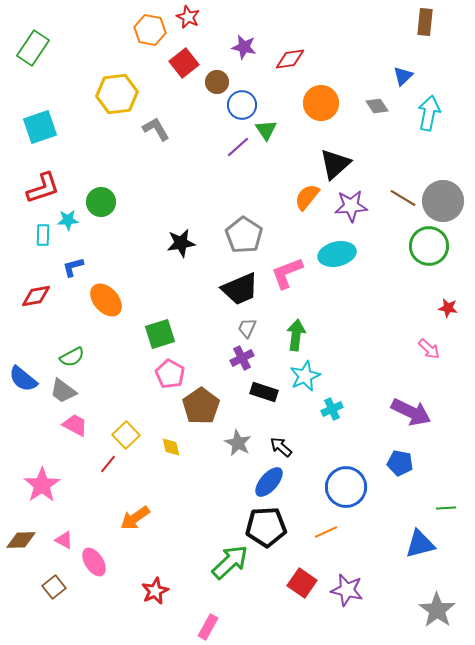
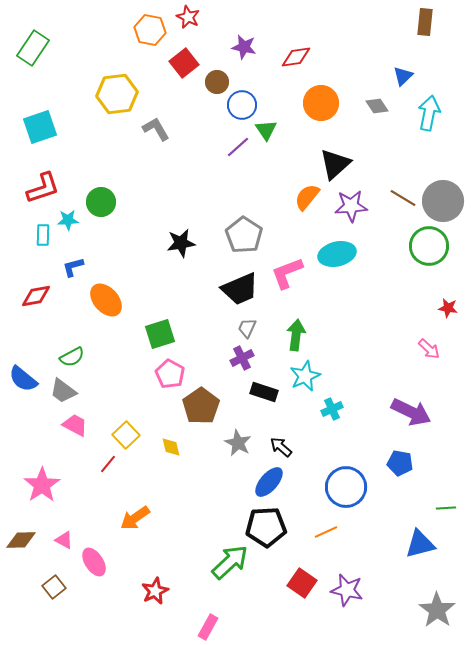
red diamond at (290, 59): moved 6 px right, 2 px up
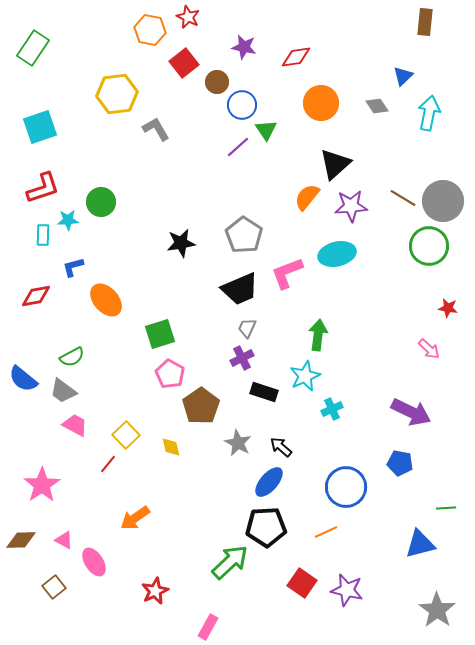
green arrow at (296, 335): moved 22 px right
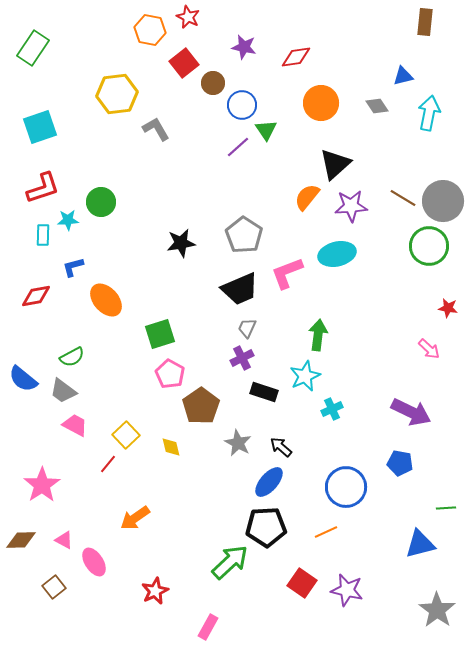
blue triangle at (403, 76): rotated 30 degrees clockwise
brown circle at (217, 82): moved 4 px left, 1 px down
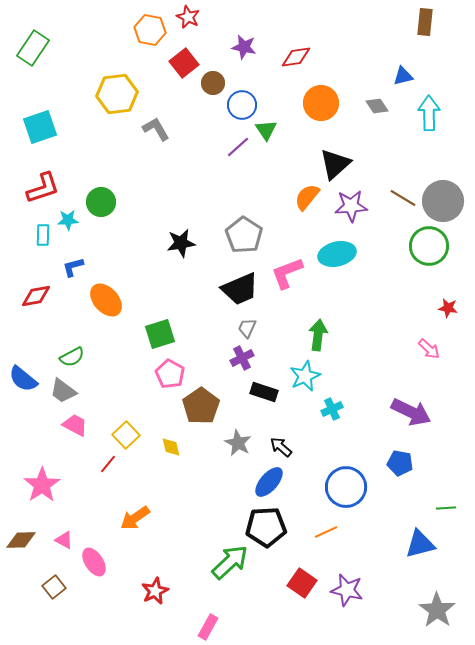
cyan arrow at (429, 113): rotated 12 degrees counterclockwise
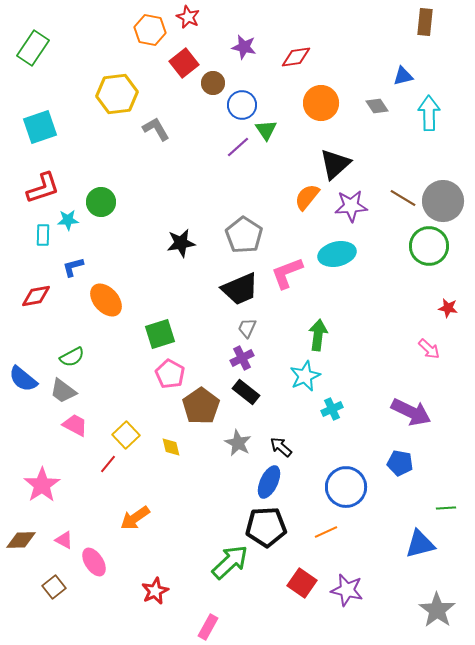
black rectangle at (264, 392): moved 18 px left; rotated 20 degrees clockwise
blue ellipse at (269, 482): rotated 16 degrees counterclockwise
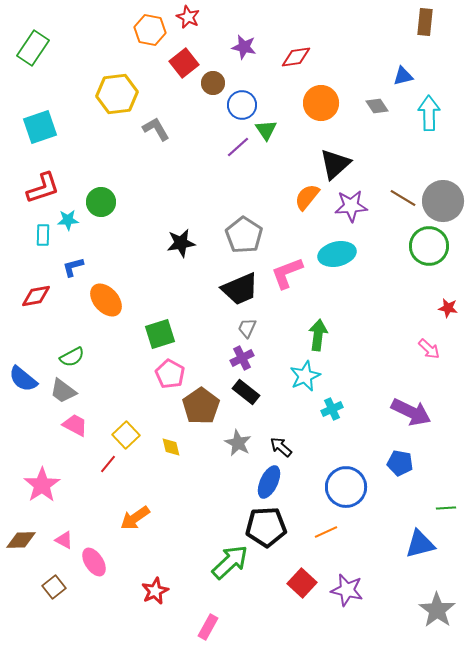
red square at (302, 583): rotated 8 degrees clockwise
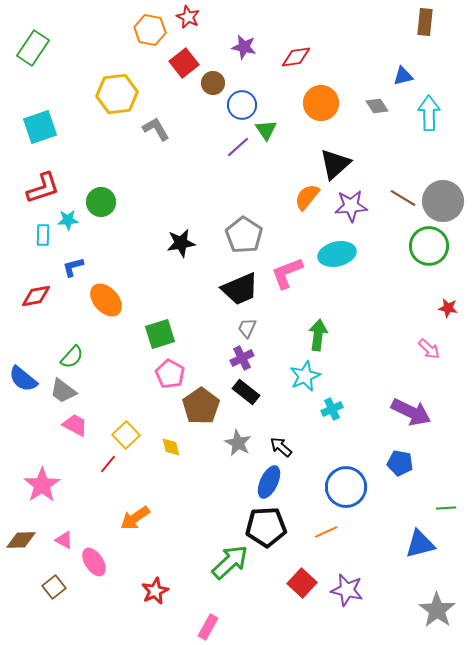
green semicircle at (72, 357): rotated 20 degrees counterclockwise
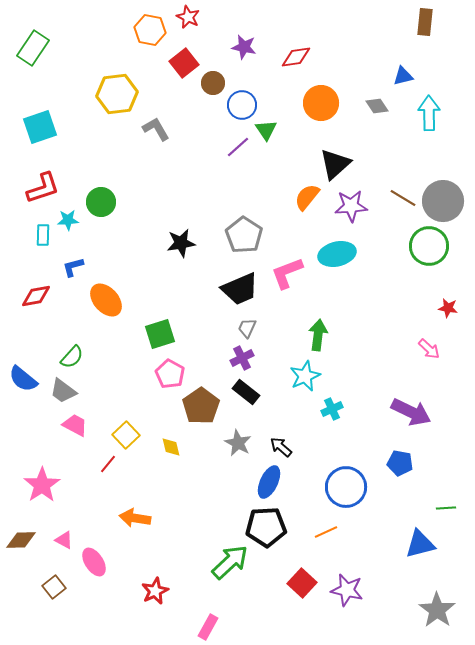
orange arrow at (135, 518): rotated 44 degrees clockwise
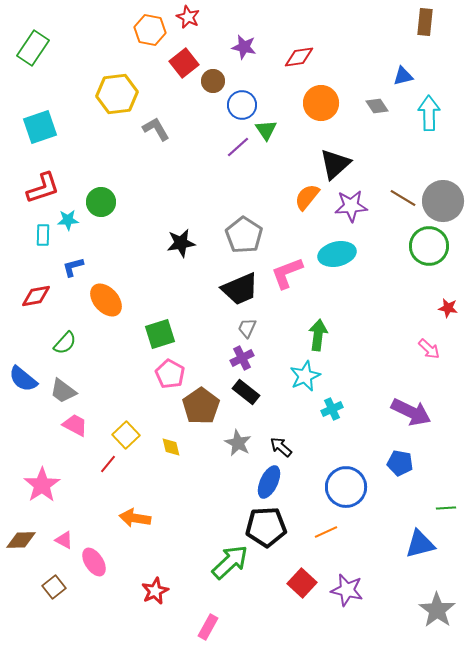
red diamond at (296, 57): moved 3 px right
brown circle at (213, 83): moved 2 px up
green semicircle at (72, 357): moved 7 px left, 14 px up
